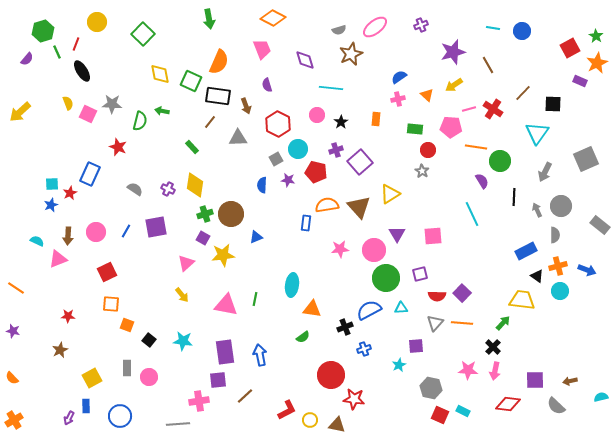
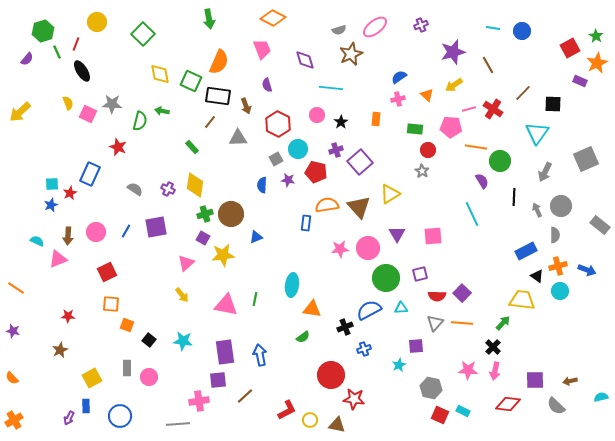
pink circle at (374, 250): moved 6 px left, 2 px up
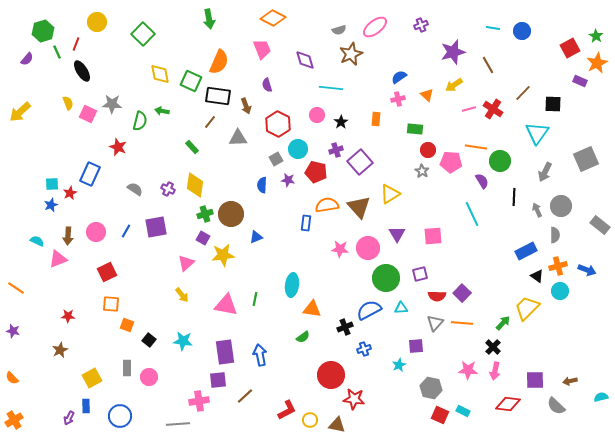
pink pentagon at (451, 127): moved 35 px down
pink star at (340, 249): rotated 12 degrees clockwise
yellow trapezoid at (522, 300): moved 5 px right, 8 px down; rotated 52 degrees counterclockwise
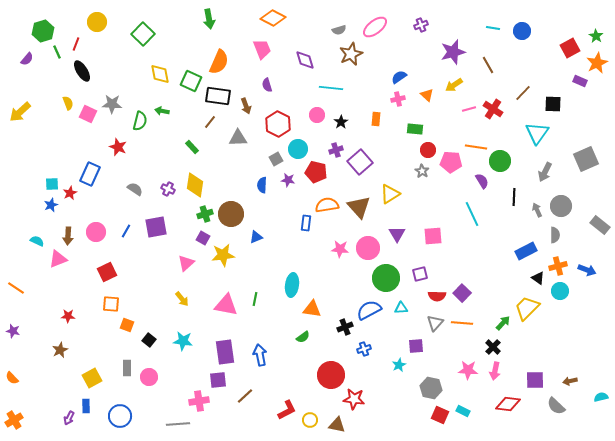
black triangle at (537, 276): moved 1 px right, 2 px down
yellow arrow at (182, 295): moved 4 px down
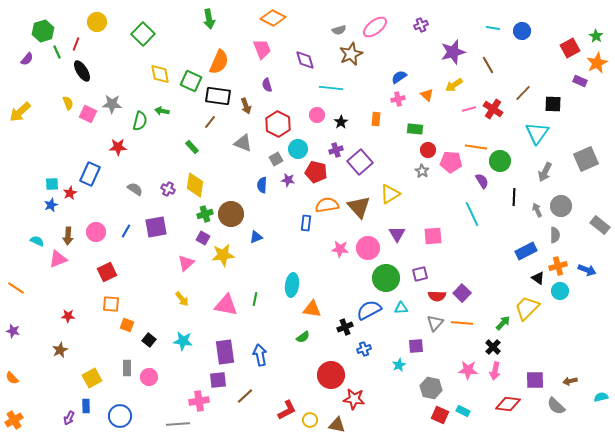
gray triangle at (238, 138): moved 5 px right, 5 px down; rotated 24 degrees clockwise
red star at (118, 147): rotated 24 degrees counterclockwise
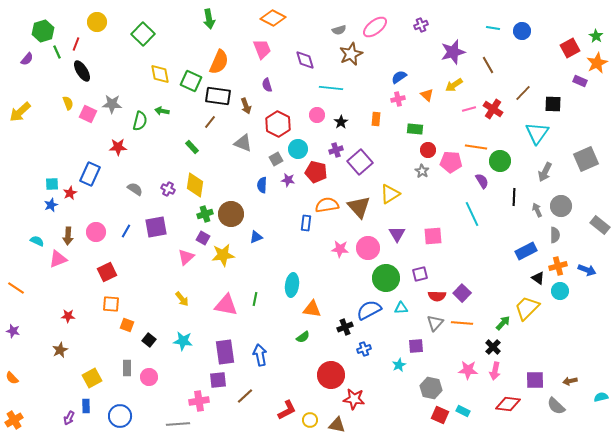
pink triangle at (186, 263): moved 6 px up
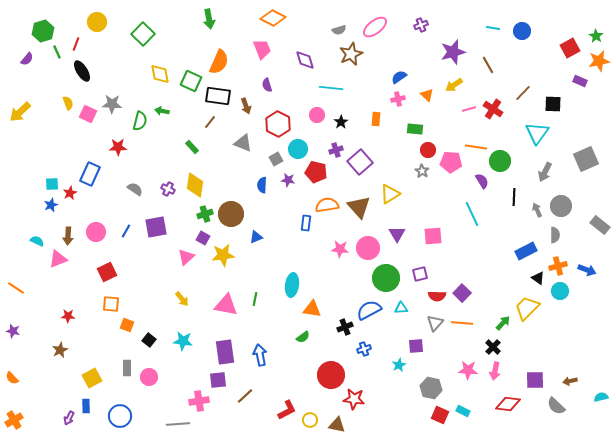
orange star at (597, 63): moved 2 px right, 2 px up; rotated 15 degrees clockwise
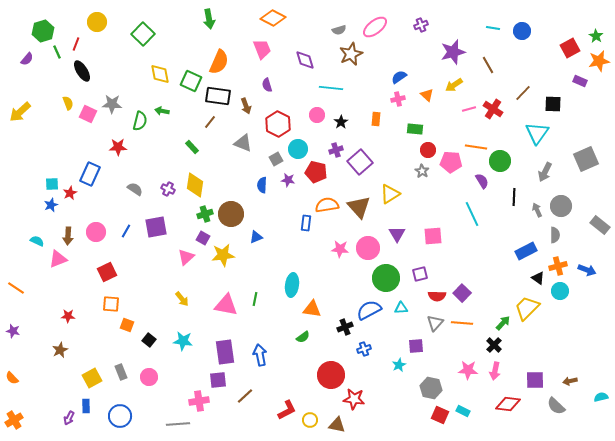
black cross at (493, 347): moved 1 px right, 2 px up
gray rectangle at (127, 368): moved 6 px left, 4 px down; rotated 21 degrees counterclockwise
